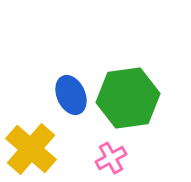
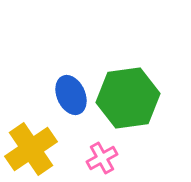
yellow cross: rotated 15 degrees clockwise
pink cross: moved 9 px left
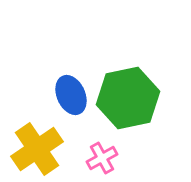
green hexagon: rotated 4 degrees counterclockwise
yellow cross: moved 6 px right
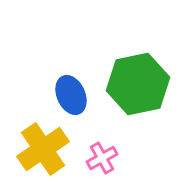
green hexagon: moved 10 px right, 14 px up
yellow cross: moved 6 px right
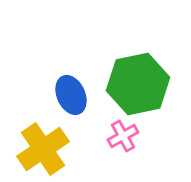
pink cross: moved 21 px right, 22 px up
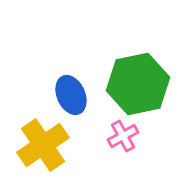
yellow cross: moved 4 px up
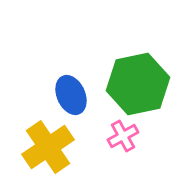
yellow cross: moved 5 px right, 2 px down
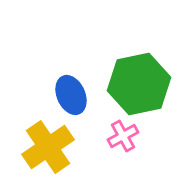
green hexagon: moved 1 px right
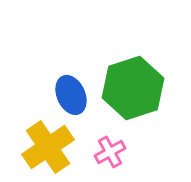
green hexagon: moved 6 px left, 4 px down; rotated 6 degrees counterclockwise
pink cross: moved 13 px left, 16 px down
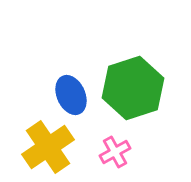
pink cross: moved 5 px right
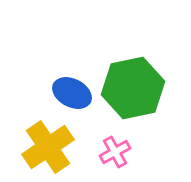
green hexagon: rotated 6 degrees clockwise
blue ellipse: moved 1 px right, 2 px up; rotated 39 degrees counterclockwise
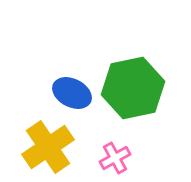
pink cross: moved 6 px down
